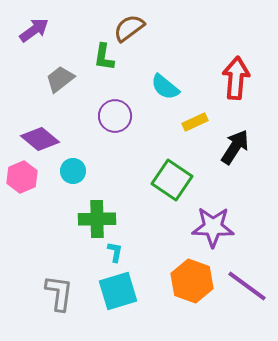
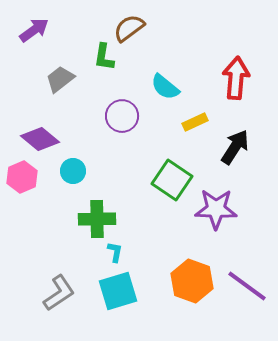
purple circle: moved 7 px right
purple star: moved 3 px right, 18 px up
gray L-shape: rotated 48 degrees clockwise
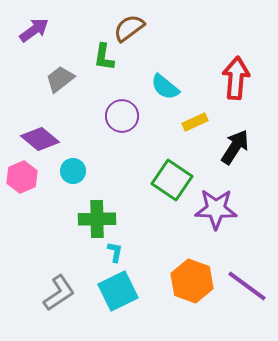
cyan square: rotated 9 degrees counterclockwise
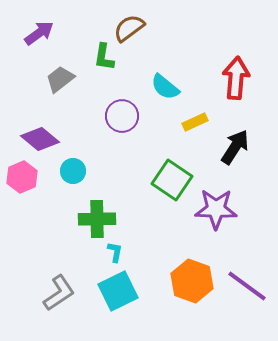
purple arrow: moved 5 px right, 3 px down
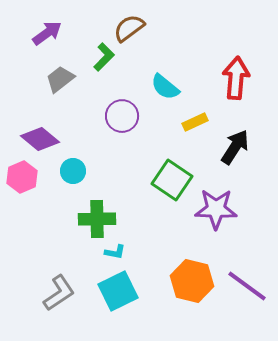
purple arrow: moved 8 px right
green L-shape: rotated 144 degrees counterclockwise
cyan L-shape: rotated 90 degrees clockwise
orange hexagon: rotated 6 degrees counterclockwise
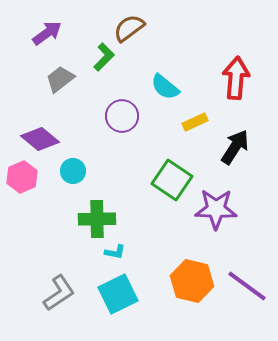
cyan square: moved 3 px down
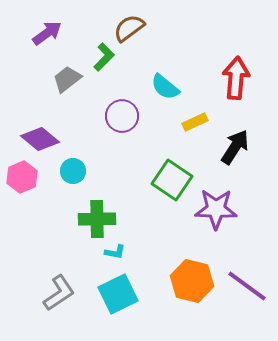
gray trapezoid: moved 7 px right
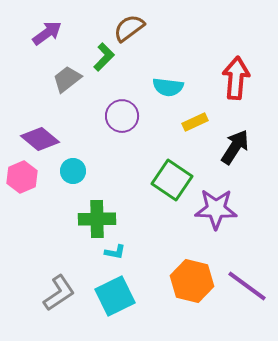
cyan semicircle: moved 3 px right; rotated 32 degrees counterclockwise
cyan square: moved 3 px left, 2 px down
